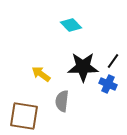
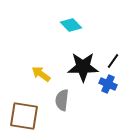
gray semicircle: moved 1 px up
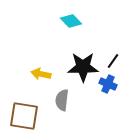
cyan diamond: moved 4 px up
yellow arrow: rotated 24 degrees counterclockwise
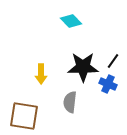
yellow arrow: rotated 102 degrees counterclockwise
gray semicircle: moved 8 px right, 2 px down
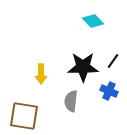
cyan diamond: moved 22 px right
blue cross: moved 1 px right, 7 px down
gray semicircle: moved 1 px right, 1 px up
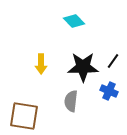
cyan diamond: moved 19 px left
yellow arrow: moved 10 px up
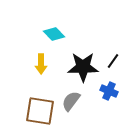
cyan diamond: moved 20 px left, 13 px down
gray semicircle: rotated 30 degrees clockwise
brown square: moved 16 px right, 5 px up
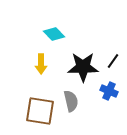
gray semicircle: rotated 130 degrees clockwise
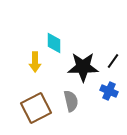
cyan diamond: moved 9 px down; rotated 45 degrees clockwise
yellow arrow: moved 6 px left, 2 px up
brown square: moved 4 px left, 3 px up; rotated 36 degrees counterclockwise
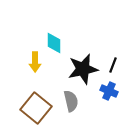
black line: moved 4 px down; rotated 14 degrees counterclockwise
black star: moved 2 px down; rotated 12 degrees counterclockwise
brown square: rotated 24 degrees counterclockwise
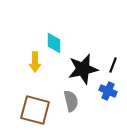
blue cross: moved 1 px left
brown square: moved 1 px left, 2 px down; rotated 24 degrees counterclockwise
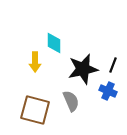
gray semicircle: rotated 10 degrees counterclockwise
